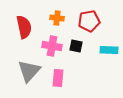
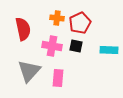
red pentagon: moved 9 px left, 2 px down; rotated 15 degrees counterclockwise
red semicircle: moved 1 px left, 2 px down
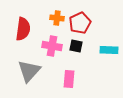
red semicircle: rotated 20 degrees clockwise
pink rectangle: moved 11 px right, 1 px down
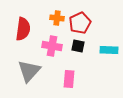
black square: moved 2 px right
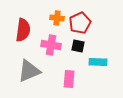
red semicircle: moved 1 px down
pink cross: moved 1 px left, 1 px up
cyan rectangle: moved 11 px left, 12 px down
gray triangle: rotated 25 degrees clockwise
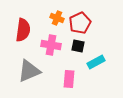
orange cross: rotated 16 degrees clockwise
cyan rectangle: moved 2 px left; rotated 30 degrees counterclockwise
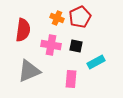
red pentagon: moved 6 px up
black square: moved 2 px left
pink rectangle: moved 2 px right
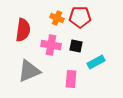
red pentagon: rotated 25 degrees clockwise
